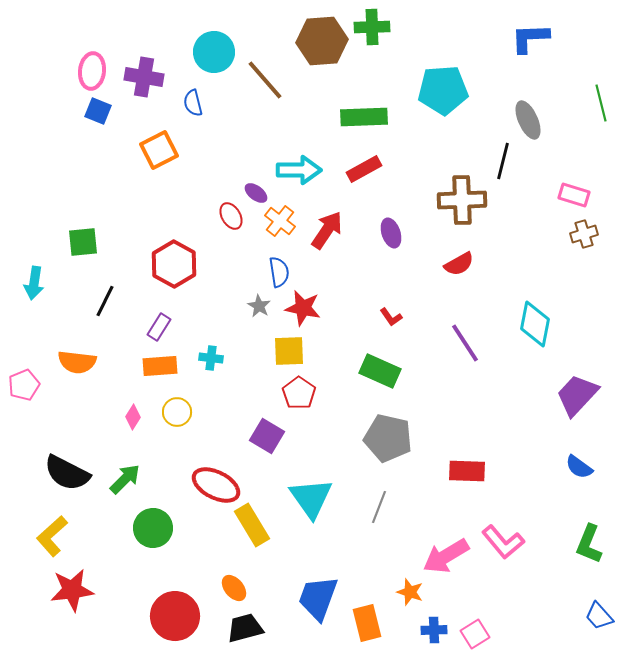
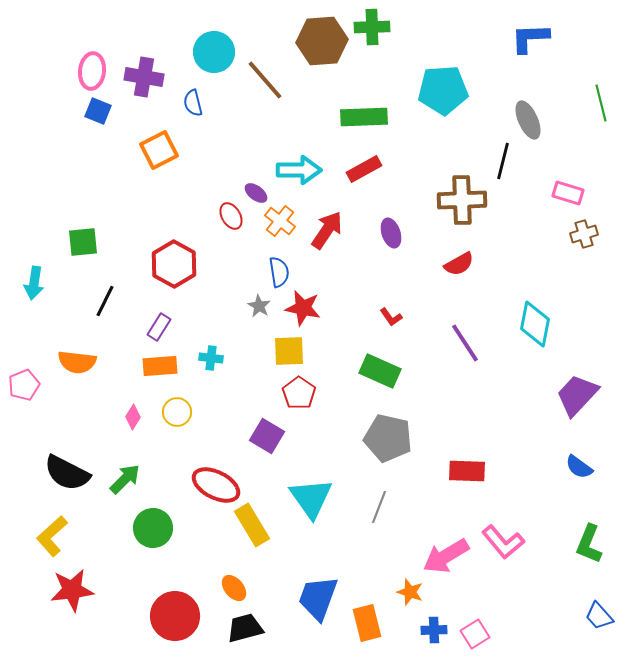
pink rectangle at (574, 195): moved 6 px left, 2 px up
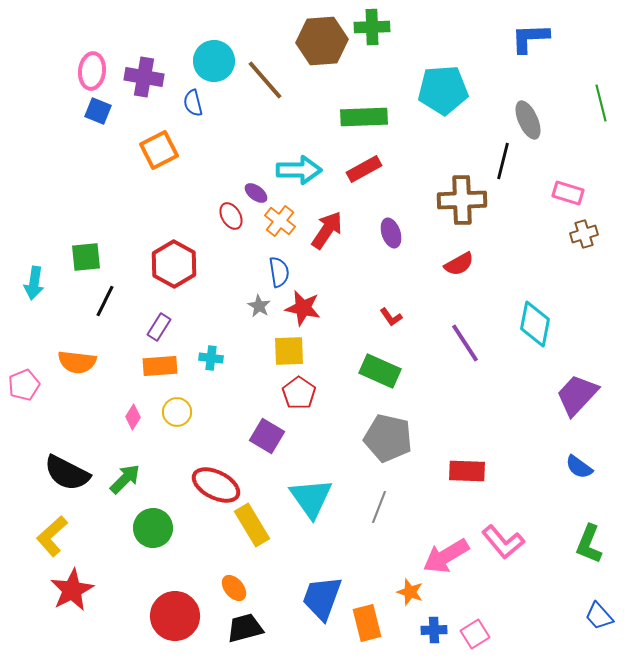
cyan circle at (214, 52): moved 9 px down
green square at (83, 242): moved 3 px right, 15 px down
red star at (72, 590): rotated 21 degrees counterclockwise
blue trapezoid at (318, 598): moved 4 px right
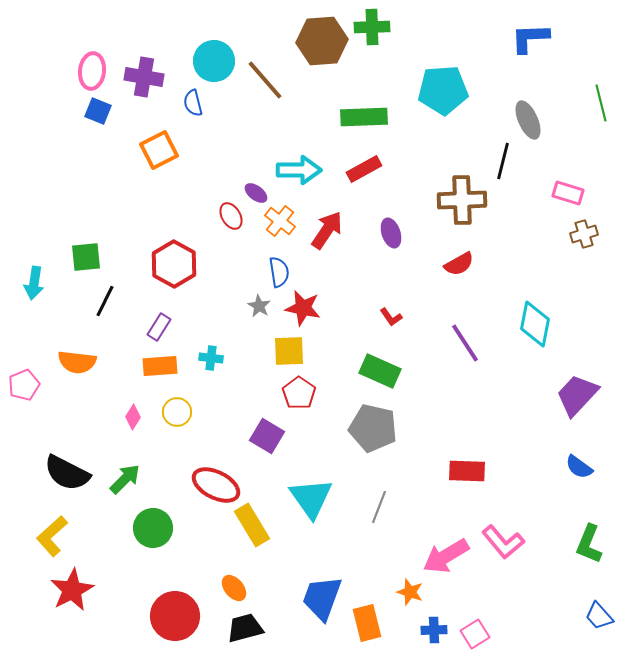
gray pentagon at (388, 438): moved 15 px left, 10 px up
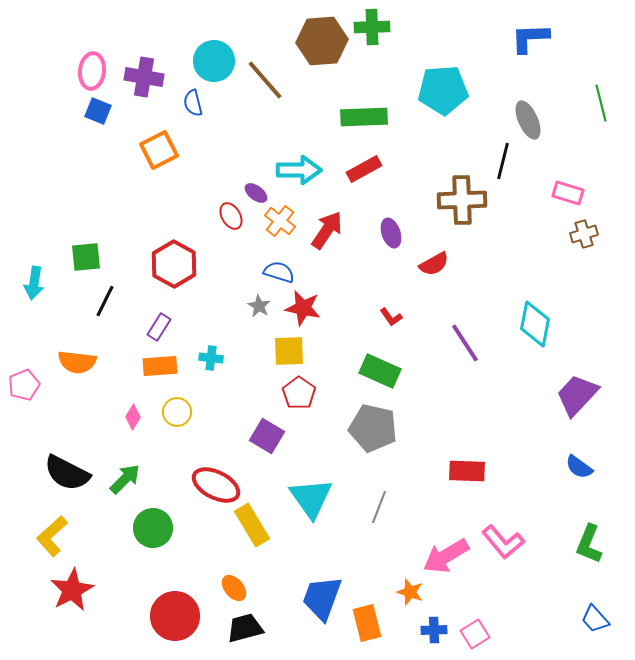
red semicircle at (459, 264): moved 25 px left
blue semicircle at (279, 272): rotated 64 degrees counterclockwise
blue trapezoid at (599, 616): moved 4 px left, 3 px down
